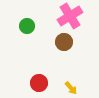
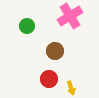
brown circle: moved 9 px left, 9 px down
red circle: moved 10 px right, 4 px up
yellow arrow: rotated 24 degrees clockwise
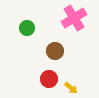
pink cross: moved 4 px right, 2 px down
green circle: moved 2 px down
yellow arrow: rotated 32 degrees counterclockwise
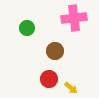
pink cross: rotated 25 degrees clockwise
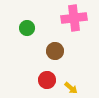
red circle: moved 2 px left, 1 px down
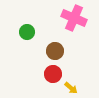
pink cross: rotated 30 degrees clockwise
green circle: moved 4 px down
red circle: moved 6 px right, 6 px up
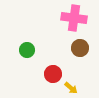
pink cross: rotated 15 degrees counterclockwise
green circle: moved 18 px down
brown circle: moved 25 px right, 3 px up
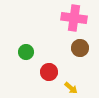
green circle: moved 1 px left, 2 px down
red circle: moved 4 px left, 2 px up
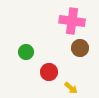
pink cross: moved 2 px left, 3 px down
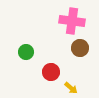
red circle: moved 2 px right
